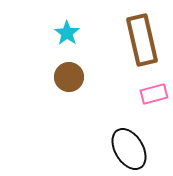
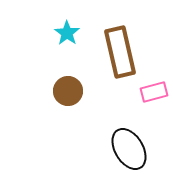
brown rectangle: moved 22 px left, 12 px down
brown circle: moved 1 px left, 14 px down
pink rectangle: moved 2 px up
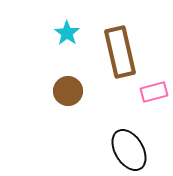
black ellipse: moved 1 px down
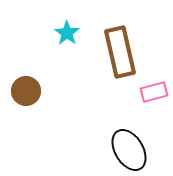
brown circle: moved 42 px left
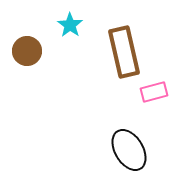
cyan star: moved 3 px right, 8 px up
brown rectangle: moved 4 px right
brown circle: moved 1 px right, 40 px up
